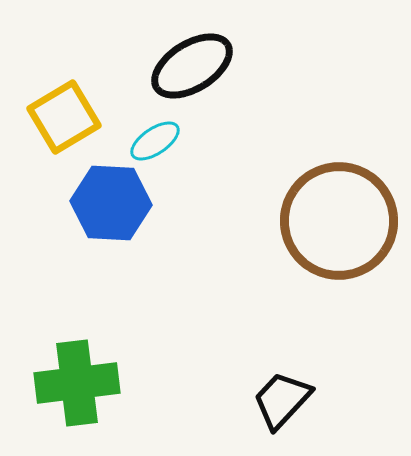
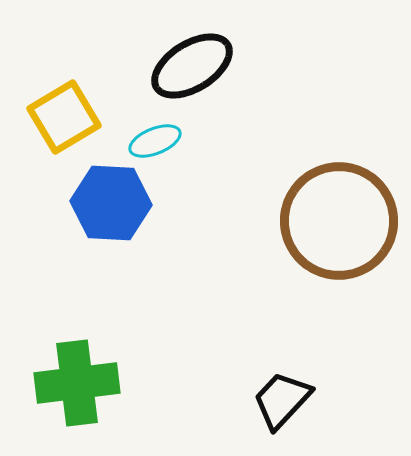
cyan ellipse: rotated 12 degrees clockwise
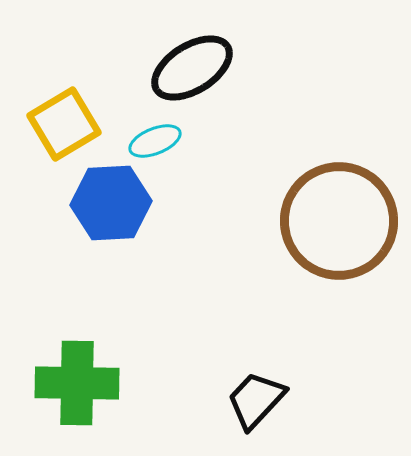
black ellipse: moved 2 px down
yellow square: moved 7 px down
blue hexagon: rotated 6 degrees counterclockwise
green cross: rotated 8 degrees clockwise
black trapezoid: moved 26 px left
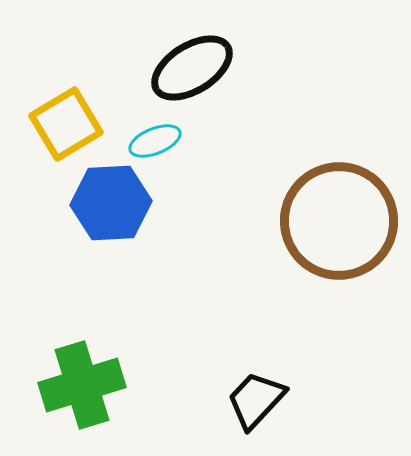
yellow square: moved 2 px right
green cross: moved 5 px right, 2 px down; rotated 18 degrees counterclockwise
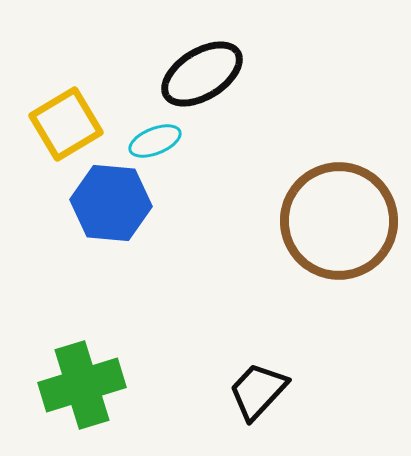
black ellipse: moved 10 px right, 6 px down
blue hexagon: rotated 8 degrees clockwise
black trapezoid: moved 2 px right, 9 px up
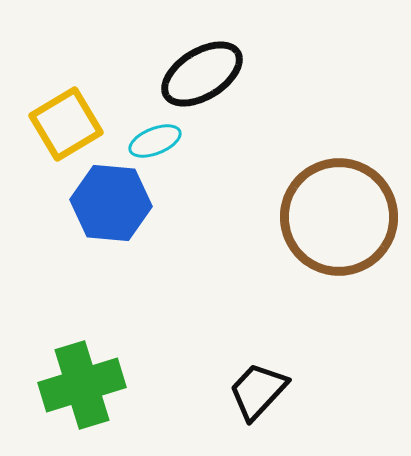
brown circle: moved 4 px up
